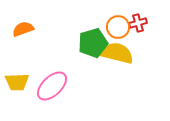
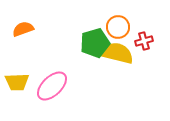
red cross: moved 6 px right, 18 px down
green pentagon: moved 2 px right
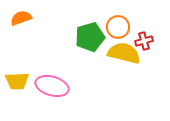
orange semicircle: moved 2 px left, 11 px up
green pentagon: moved 5 px left, 6 px up
yellow semicircle: moved 7 px right
yellow trapezoid: moved 1 px up
pink ellipse: rotated 60 degrees clockwise
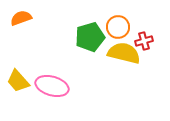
yellow trapezoid: moved 1 px right; rotated 50 degrees clockwise
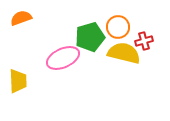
yellow trapezoid: rotated 140 degrees counterclockwise
pink ellipse: moved 11 px right, 28 px up; rotated 40 degrees counterclockwise
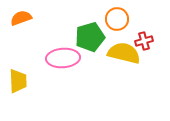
orange circle: moved 1 px left, 8 px up
pink ellipse: rotated 20 degrees clockwise
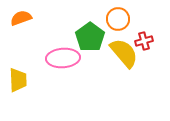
orange circle: moved 1 px right
green pentagon: rotated 20 degrees counterclockwise
yellow semicircle: rotated 36 degrees clockwise
yellow trapezoid: moved 1 px up
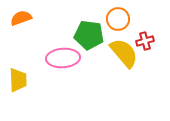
green pentagon: moved 1 px left, 2 px up; rotated 28 degrees counterclockwise
red cross: moved 1 px right
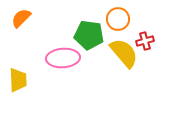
orange semicircle: rotated 25 degrees counterclockwise
